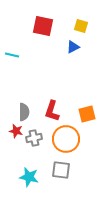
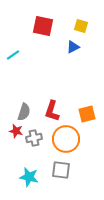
cyan line: moved 1 px right; rotated 48 degrees counterclockwise
gray semicircle: rotated 18 degrees clockwise
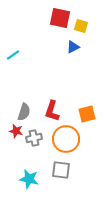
red square: moved 17 px right, 8 px up
cyan star: moved 2 px down
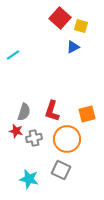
red square: rotated 30 degrees clockwise
orange circle: moved 1 px right
gray square: rotated 18 degrees clockwise
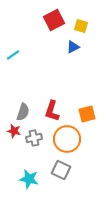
red square: moved 6 px left, 2 px down; rotated 20 degrees clockwise
gray semicircle: moved 1 px left
red star: moved 2 px left
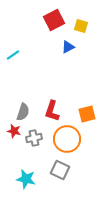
blue triangle: moved 5 px left
gray square: moved 1 px left
cyan star: moved 3 px left
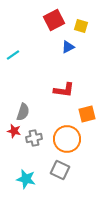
red L-shape: moved 12 px right, 21 px up; rotated 100 degrees counterclockwise
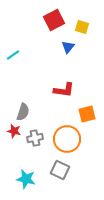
yellow square: moved 1 px right, 1 px down
blue triangle: rotated 24 degrees counterclockwise
gray cross: moved 1 px right
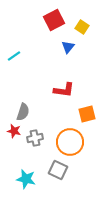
yellow square: rotated 16 degrees clockwise
cyan line: moved 1 px right, 1 px down
orange circle: moved 3 px right, 3 px down
gray square: moved 2 px left
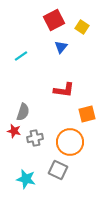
blue triangle: moved 7 px left
cyan line: moved 7 px right
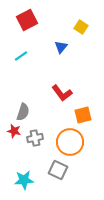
red square: moved 27 px left
yellow square: moved 1 px left
red L-shape: moved 2 px left, 3 px down; rotated 45 degrees clockwise
orange square: moved 4 px left, 1 px down
cyan star: moved 2 px left, 1 px down; rotated 18 degrees counterclockwise
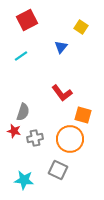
orange square: rotated 30 degrees clockwise
orange circle: moved 3 px up
cyan star: rotated 12 degrees clockwise
